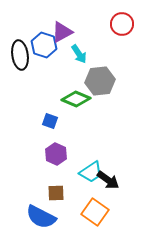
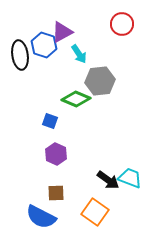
cyan trapezoid: moved 39 px right, 6 px down; rotated 125 degrees counterclockwise
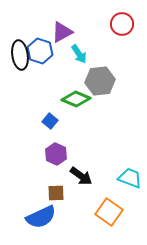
blue hexagon: moved 4 px left, 6 px down
blue square: rotated 21 degrees clockwise
black arrow: moved 27 px left, 4 px up
orange square: moved 14 px right
blue semicircle: rotated 52 degrees counterclockwise
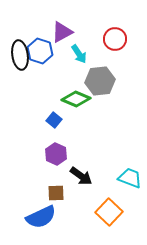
red circle: moved 7 px left, 15 px down
blue square: moved 4 px right, 1 px up
orange square: rotated 8 degrees clockwise
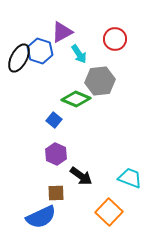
black ellipse: moved 1 px left, 3 px down; rotated 36 degrees clockwise
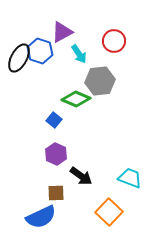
red circle: moved 1 px left, 2 px down
